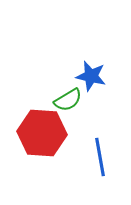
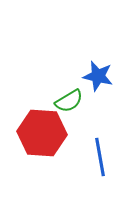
blue star: moved 7 px right
green semicircle: moved 1 px right, 1 px down
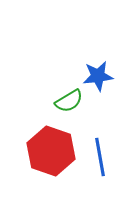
blue star: rotated 20 degrees counterclockwise
red hexagon: moved 9 px right, 18 px down; rotated 15 degrees clockwise
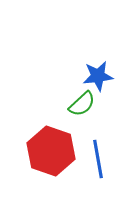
green semicircle: moved 13 px right, 3 px down; rotated 12 degrees counterclockwise
blue line: moved 2 px left, 2 px down
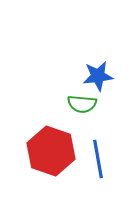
green semicircle: rotated 48 degrees clockwise
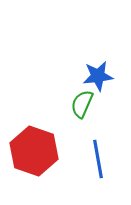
green semicircle: rotated 108 degrees clockwise
red hexagon: moved 17 px left
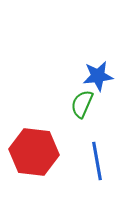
red hexagon: moved 1 px down; rotated 12 degrees counterclockwise
blue line: moved 1 px left, 2 px down
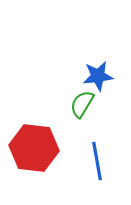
green semicircle: rotated 8 degrees clockwise
red hexagon: moved 4 px up
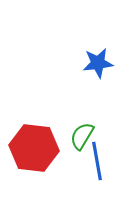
blue star: moved 13 px up
green semicircle: moved 32 px down
